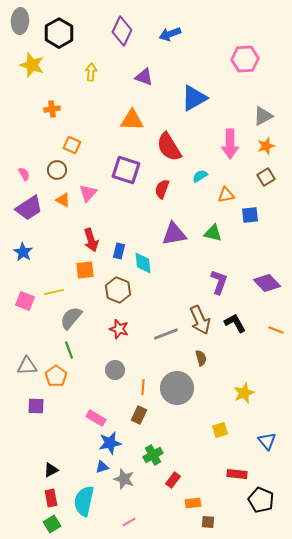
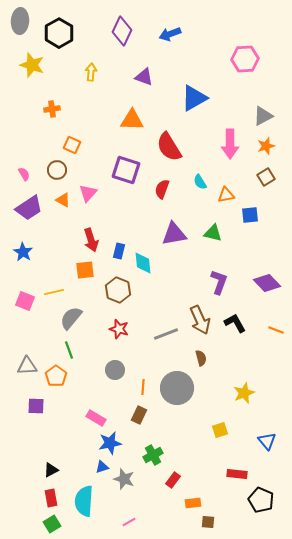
cyan semicircle at (200, 176): moved 6 px down; rotated 91 degrees counterclockwise
cyan semicircle at (84, 501): rotated 8 degrees counterclockwise
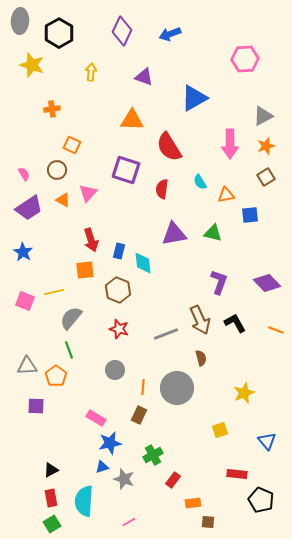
red semicircle at (162, 189): rotated 12 degrees counterclockwise
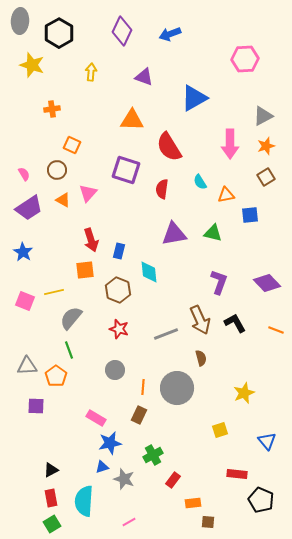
cyan diamond at (143, 263): moved 6 px right, 9 px down
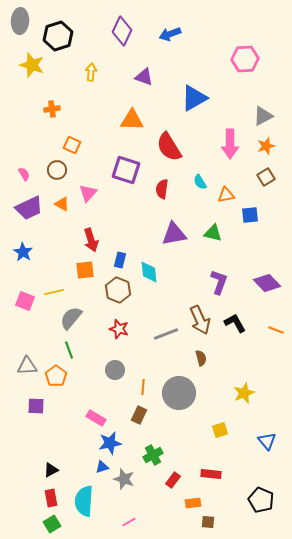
black hexagon at (59, 33): moved 1 px left, 3 px down; rotated 12 degrees clockwise
orange triangle at (63, 200): moved 1 px left, 4 px down
purple trapezoid at (29, 208): rotated 8 degrees clockwise
blue rectangle at (119, 251): moved 1 px right, 9 px down
gray circle at (177, 388): moved 2 px right, 5 px down
red rectangle at (237, 474): moved 26 px left
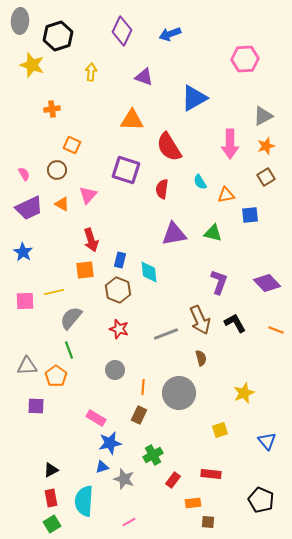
pink triangle at (88, 193): moved 2 px down
pink square at (25, 301): rotated 24 degrees counterclockwise
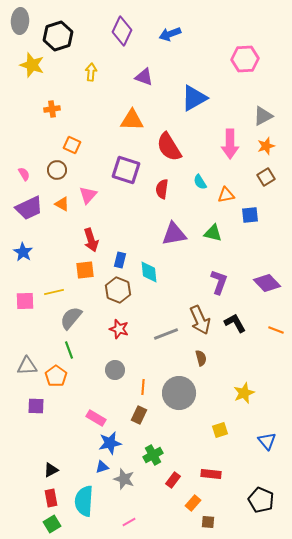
orange rectangle at (193, 503): rotated 42 degrees counterclockwise
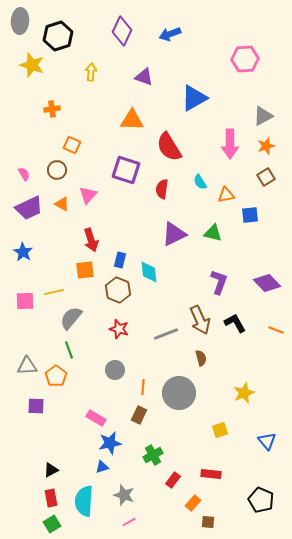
purple triangle at (174, 234): rotated 16 degrees counterclockwise
gray star at (124, 479): moved 16 px down
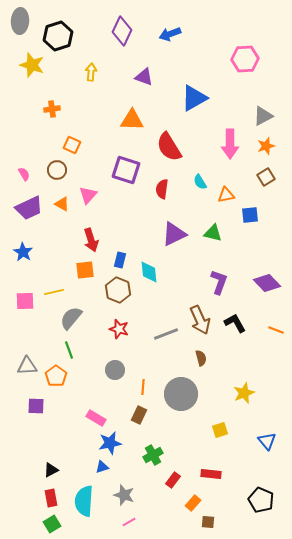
gray circle at (179, 393): moved 2 px right, 1 px down
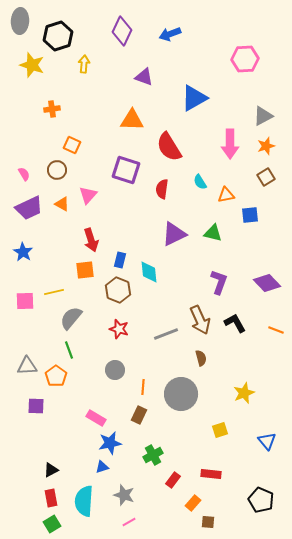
yellow arrow at (91, 72): moved 7 px left, 8 px up
